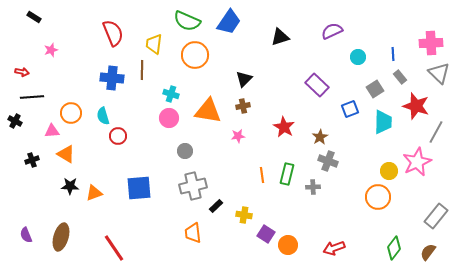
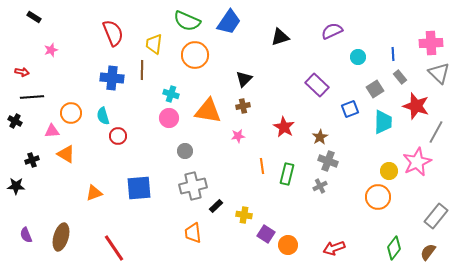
orange line at (262, 175): moved 9 px up
black star at (70, 186): moved 54 px left
gray cross at (313, 187): moved 7 px right, 1 px up; rotated 24 degrees counterclockwise
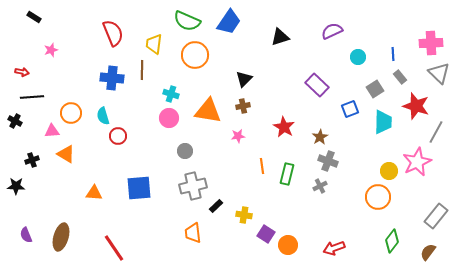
orange triangle at (94, 193): rotated 24 degrees clockwise
green diamond at (394, 248): moved 2 px left, 7 px up
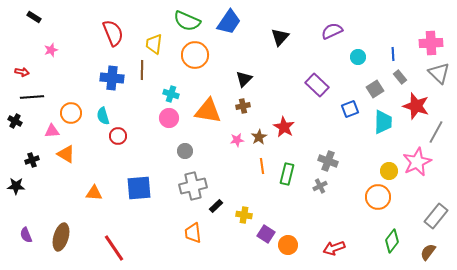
black triangle at (280, 37): rotated 30 degrees counterclockwise
pink star at (238, 136): moved 1 px left, 4 px down
brown star at (320, 137): moved 61 px left
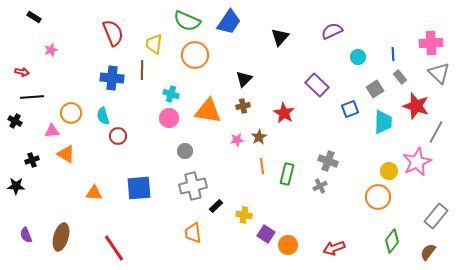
red star at (284, 127): moved 14 px up
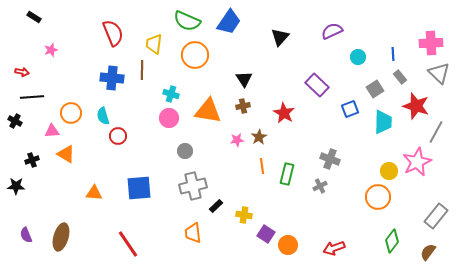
black triangle at (244, 79): rotated 18 degrees counterclockwise
gray cross at (328, 161): moved 2 px right, 2 px up
red line at (114, 248): moved 14 px right, 4 px up
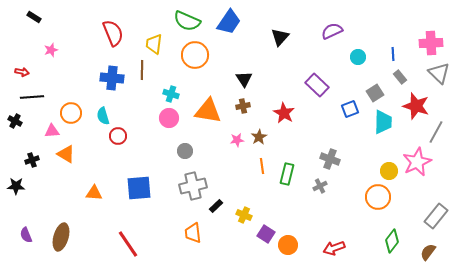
gray square at (375, 89): moved 4 px down
yellow cross at (244, 215): rotated 14 degrees clockwise
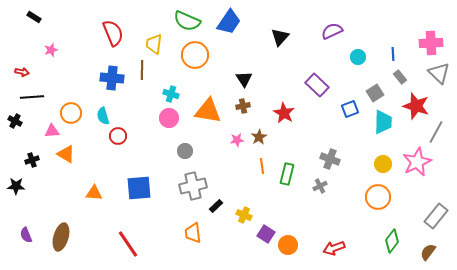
yellow circle at (389, 171): moved 6 px left, 7 px up
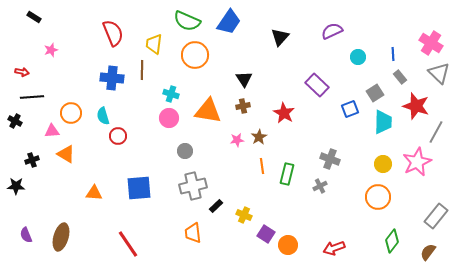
pink cross at (431, 43): rotated 35 degrees clockwise
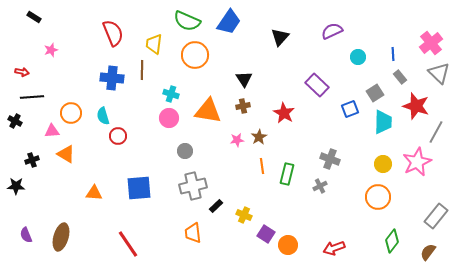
pink cross at (431, 43): rotated 20 degrees clockwise
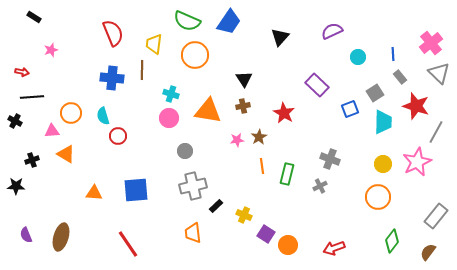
blue square at (139, 188): moved 3 px left, 2 px down
